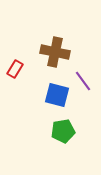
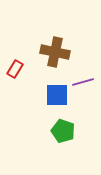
purple line: moved 1 px down; rotated 70 degrees counterclockwise
blue square: rotated 15 degrees counterclockwise
green pentagon: rotated 30 degrees clockwise
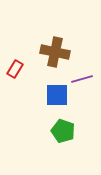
purple line: moved 1 px left, 3 px up
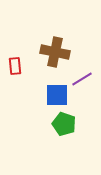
red rectangle: moved 3 px up; rotated 36 degrees counterclockwise
purple line: rotated 15 degrees counterclockwise
green pentagon: moved 1 px right, 7 px up
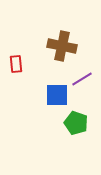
brown cross: moved 7 px right, 6 px up
red rectangle: moved 1 px right, 2 px up
green pentagon: moved 12 px right, 1 px up
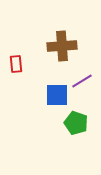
brown cross: rotated 16 degrees counterclockwise
purple line: moved 2 px down
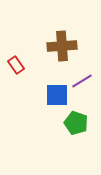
red rectangle: moved 1 px down; rotated 30 degrees counterclockwise
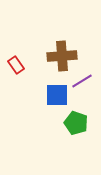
brown cross: moved 10 px down
